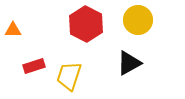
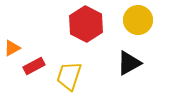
orange triangle: moved 1 px left, 18 px down; rotated 30 degrees counterclockwise
red rectangle: rotated 10 degrees counterclockwise
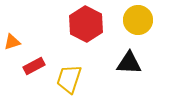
orange triangle: moved 6 px up; rotated 12 degrees clockwise
black triangle: rotated 32 degrees clockwise
yellow trapezoid: moved 3 px down
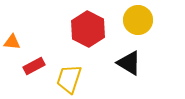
red hexagon: moved 2 px right, 5 px down
orange triangle: rotated 24 degrees clockwise
black triangle: rotated 28 degrees clockwise
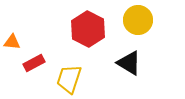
red rectangle: moved 3 px up
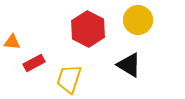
black triangle: moved 2 px down
